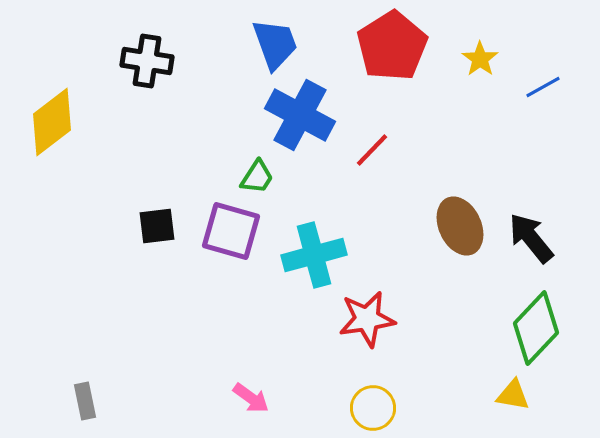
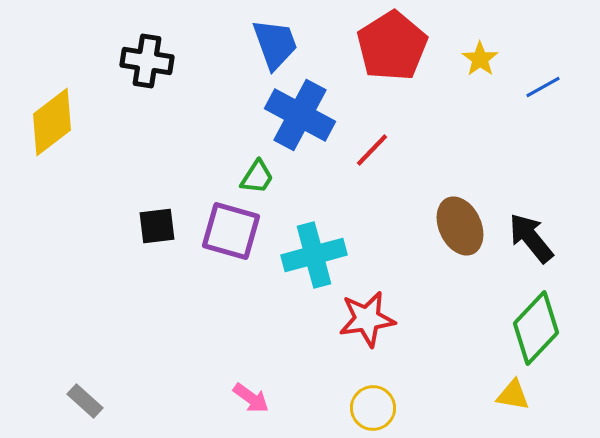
gray rectangle: rotated 36 degrees counterclockwise
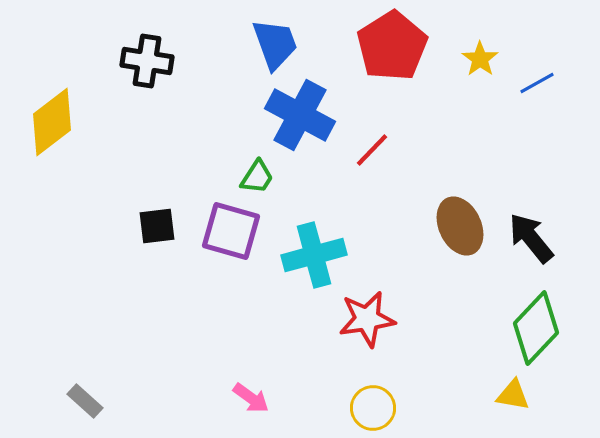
blue line: moved 6 px left, 4 px up
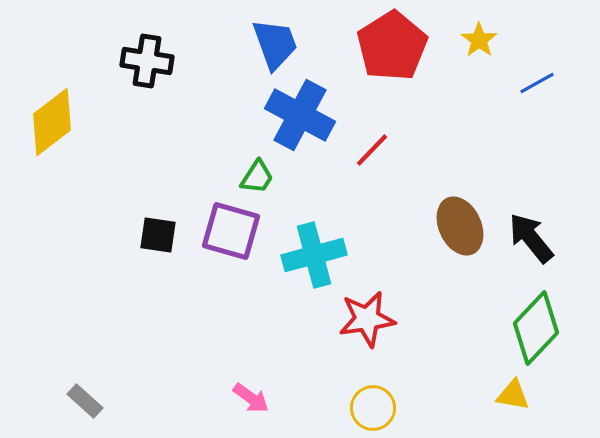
yellow star: moved 1 px left, 19 px up
black square: moved 1 px right, 9 px down; rotated 15 degrees clockwise
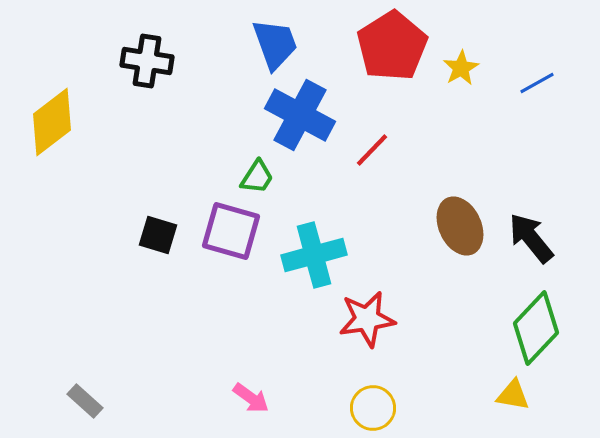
yellow star: moved 18 px left, 28 px down; rotated 6 degrees clockwise
black square: rotated 9 degrees clockwise
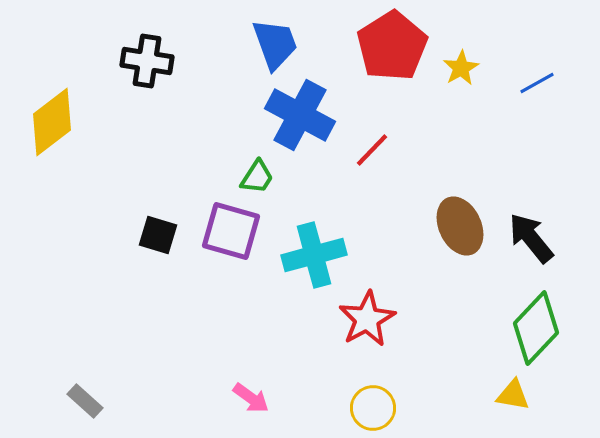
red star: rotated 20 degrees counterclockwise
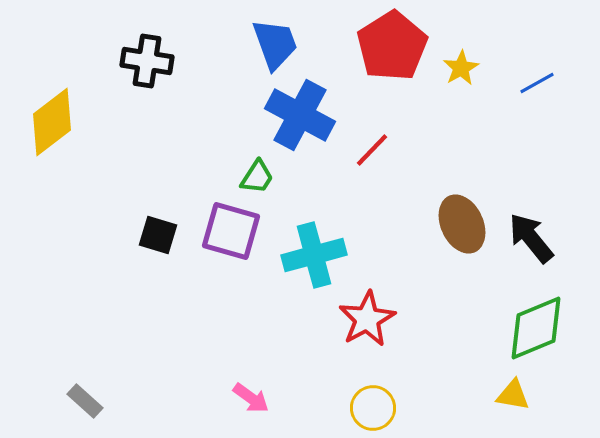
brown ellipse: moved 2 px right, 2 px up
green diamond: rotated 24 degrees clockwise
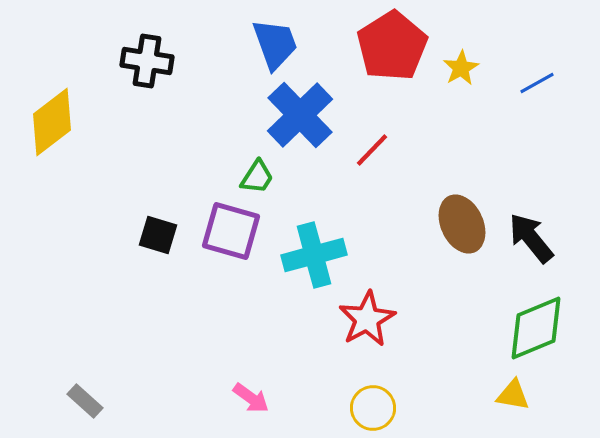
blue cross: rotated 18 degrees clockwise
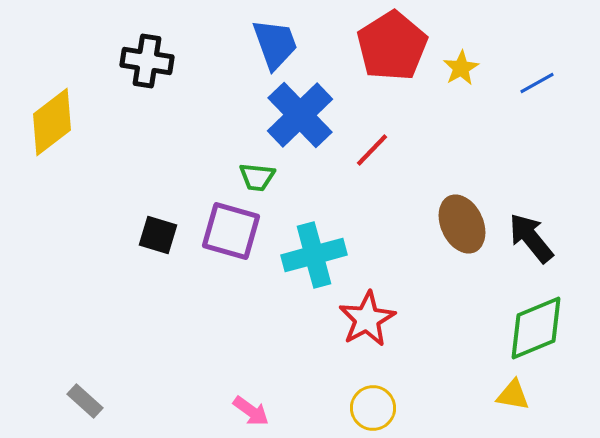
green trapezoid: rotated 63 degrees clockwise
pink arrow: moved 13 px down
